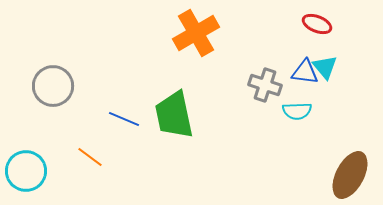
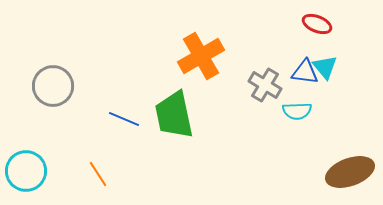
orange cross: moved 5 px right, 23 px down
gray cross: rotated 12 degrees clockwise
orange line: moved 8 px right, 17 px down; rotated 20 degrees clockwise
brown ellipse: moved 3 px up; rotated 42 degrees clockwise
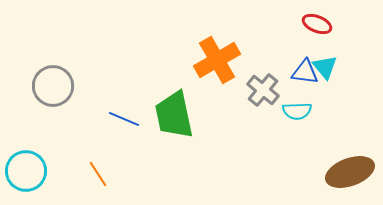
orange cross: moved 16 px right, 4 px down
gray cross: moved 2 px left, 5 px down; rotated 8 degrees clockwise
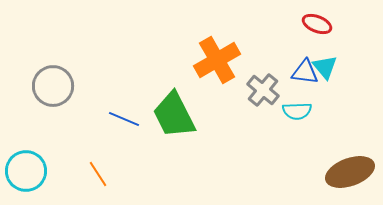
green trapezoid: rotated 15 degrees counterclockwise
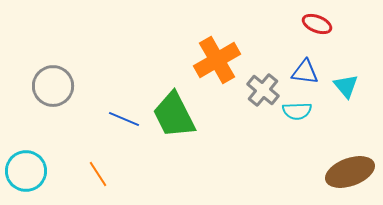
cyan triangle: moved 21 px right, 19 px down
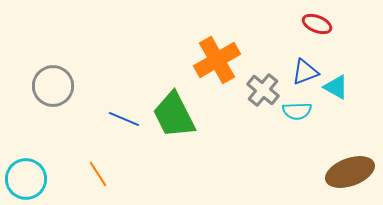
blue triangle: rotated 28 degrees counterclockwise
cyan triangle: moved 10 px left, 1 px down; rotated 20 degrees counterclockwise
cyan circle: moved 8 px down
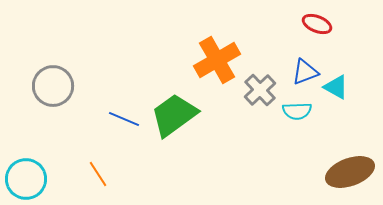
gray cross: moved 3 px left; rotated 8 degrees clockwise
green trapezoid: rotated 81 degrees clockwise
